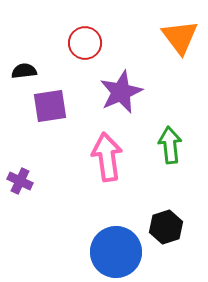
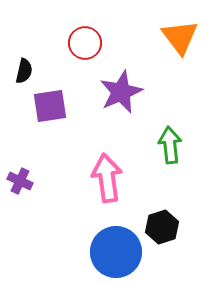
black semicircle: rotated 110 degrees clockwise
pink arrow: moved 21 px down
black hexagon: moved 4 px left
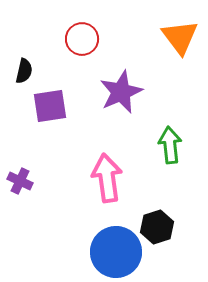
red circle: moved 3 px left, 4 px up
black hexagon: moved 5 px left
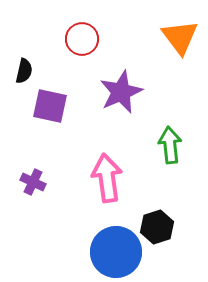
purple square: rotated 21 degrees clockwise
purple cross: moved 13 px right, 1 px down
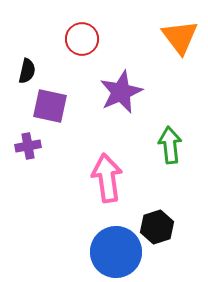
black semicircle: moved 3 px right
purple cross: moved 5 px left, 36 px up; rotated 35 degrees counterclockwise
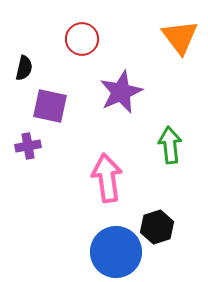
black semicircle: moved 3 px left, 3 px up
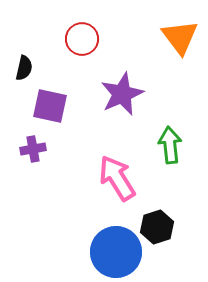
purple star: moved 1 px right, 2 px down
purple cross: moved 5 px right, 3 px down
pink arrow: moved 10 px right; rotated 24 degrees counterclockwise
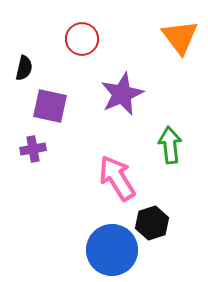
black hexagon: moved 5 px left, 4 px up
blue circle: moved 4 px left, 2 px up
